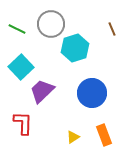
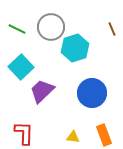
gray circle: moved 3 px down
red L-shape: moved 1 px right, 10 px down
yellow triangle: rotated 40 degrees clockwise
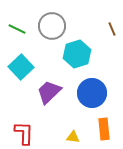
gray circle: moved 1 px right, 1 px up
cyan hexagon: moved 2 px right, 6 px down
purple trapezoid: moved 7 px right, 1 px down
orange rectangle: moved 6 px up; rotated 15 degrees clockwise
